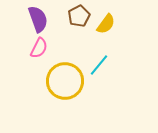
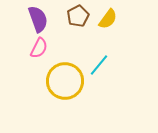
brown pentagon: moved 1 px left
yellow semicircle: moved 2 px right, 5 px up
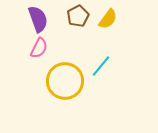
cyan line: moved 2 px right, 1 px down
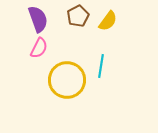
yellow semicircle: moved 2 px down
cyan line: rotated 30 degrees counterclockwise
yellow circle: moved 2 px right, 1 px up
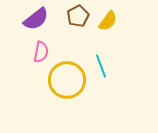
purple semicircle: moved 2 px left; rotated 72 degrees clockwise
pink semicircle: moved 2 px right, 4 px down; rotated 15 degrees counterclockwise
cyan line: rotated 30 degrees counterclockwise
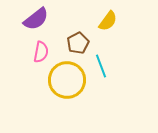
brown pentagon: moved 27 px down
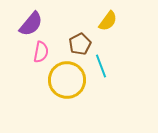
purple semicircle: moved 5 px left, 5 px down; rotated 12 degrees counterclockwise
brown pentagon: moved 2 px right, 1 px down
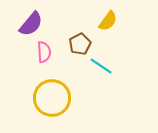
pink semicircle: moved 3 px right; rotated 15 degrees counterclockwise
cyan line: rotated 35 degrees counterclockwise
yellow circle: moved 15 px left, 18 px down
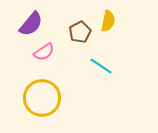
yellow semicircle: rotated 25 degrees counterclockwise
brown pentagon: moved 12 px up
pink semicircle: rotated 60 degrees clockwise
yellow circle: moved 10 px left
